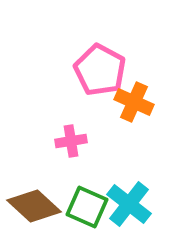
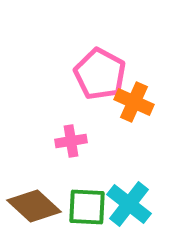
pink pentagon: moved 4 px down
green square: rotated 21 degrees counterclockwise
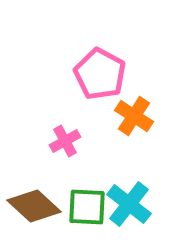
orange cross: moved 14 px down; rotated 9 degrees clockwise
pink cross: moved 6 px left; rotated 20 degrees counterclockwise
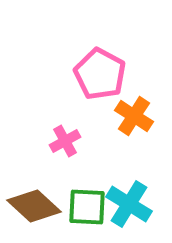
cyan cross: rotated 6 degrees counterclockwise
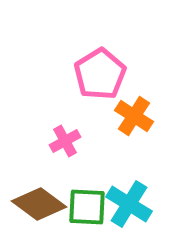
pink pentagon: rotated 12 degrees clockwise
brown diamond: moved 5 px right, 2 px up; rotated 6 degrees counterclockwise
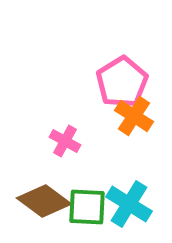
pink pentagon: moved 22 px right, 8 px down
pink cross: rotated 32 degrees counterclockwise
brown diamond: moved 5 px right, 3 px up
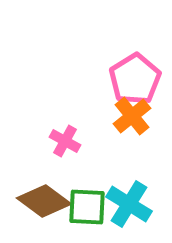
pink pentagon: moved 13 px right, 3 px up
orange cross: moved 2 px left; rotated 18 degrees clockwise
